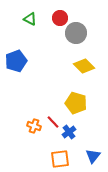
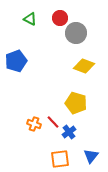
yellow diamond: rotated 25 degrees counterclockwise
orange cross: moved 2 px up
blue triangle: moved 2 px left
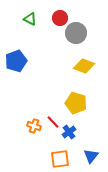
orange cross: moved 2 px down
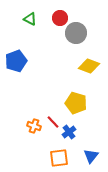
yellow diamond: moved 5 px right
orange square: moved 1 px left, 1 px up
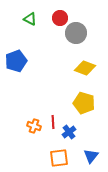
yellow diamond: moved 4 px left, 2 px down
yellow pentagon: moved 8 px right
red line: rotated 40 degrees clockwise
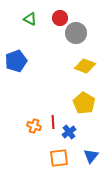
yellow diamond: moved 2 px up
yellow pentagon: rotated 15 degrees clockwise
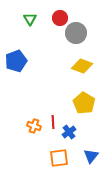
green triangle: rotated 32 degrees clockwise
yellow diamond: moved 3 px left
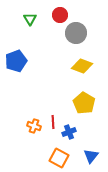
red circle: moved 3 px up
blue cross: rotated 16 degrees clockwise
orange square: rotated 36 degrees clockwise
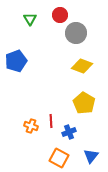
red line: moved 2 px left, 1 px up
orange cross: moved 3 px left
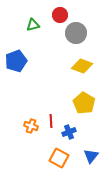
green triangle: moved 3 px right, 6 px down; rotated 48 degrees clockwise
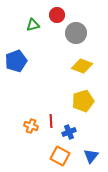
red circle: moved 3 px left
yellow pentagon: moved 1 px left, 2 px up; rotated 25 degrees clockwise
orange square: moved 1 px right, 2 px up
